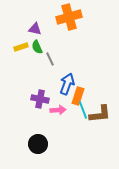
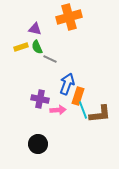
gray line: rotated 40 degrees counterclockwise
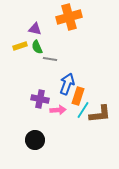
yellow rectangle: moved 1 px left, 1 px up
gray line: rotated 16 degrees counterclockwise
cyan line: rotated 54 degrees clockwise
black circle: moved 3 px left, 4 px up
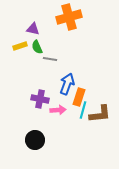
purple triangle: moved 2 px left
orange rectangle: moved 1 px right, 1 px down
cyan line: rotated 18 degrees counterclockwise
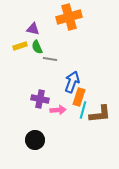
blue arrow: moved 5 px right, 2 px up
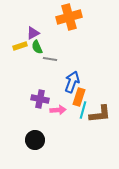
purple triangle: moved 4 px down; rotated 40 degrees counterclockwise
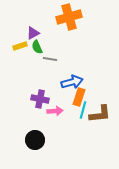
blue arrow: rotated 55 degrees clockwise
pink arrow: moved 3 px left, 1 px down
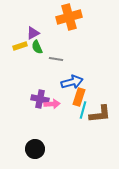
gray line: moved 6 px right
pink arrow: moved 3 px left, 7 px up
black circle: moved 9 px down
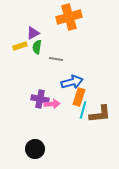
green semicircle: rotated 32 degrees clockwise
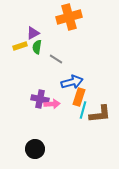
gray line: rotated 24 degrees clockwise
